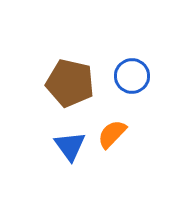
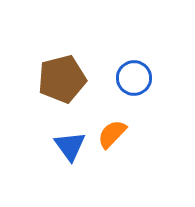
blue circle: moved 2 px right, 2 px down
brown pentagon: moved 8 px left, 4 px up; rotated 27 degrees counterclockwise
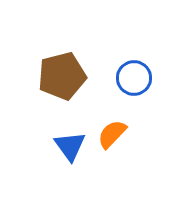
brown pentagon: moved 3 px up
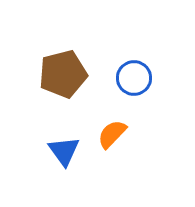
brown pentagon: moved 1 px right, 2 px up
blue triangle: moved 6 px left, 5 px down
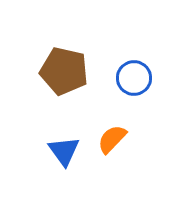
brown pentagon: moved 1 px right, 3 px up; rotated 27 degrees clockwise
orange semicircle: moved 5 px down
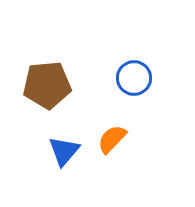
brown pentagon: moved 17 px left, 14 px down; rotated 18 degrees counterclockwise
blue triangle: rotated 16 degrees clockwise
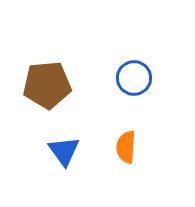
orange semicircle: moved 14 px right, 8 px down; rotated 40 degrees counterclockwise
blue triangle: rotated 16 degrees counterclockwise
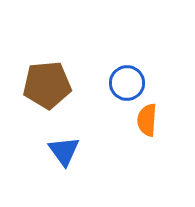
blue circle: moved 7 px left, 5 px down
orange semicircle: moved 21 px right, 27 px up
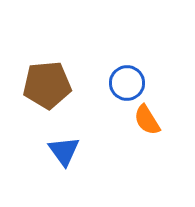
orange semicircle: rotated 36 degrees counterclockwise
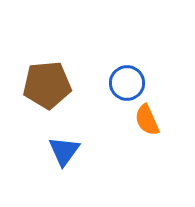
orange semicircle: rotated 8 degrees clockwise
blue triangle: rotated 12 degrees clockwise
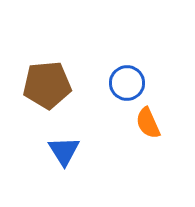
orange semicircle: moved 1 px right, 3 px down
blue triangle: rotated 8 degrees counterclockwise
